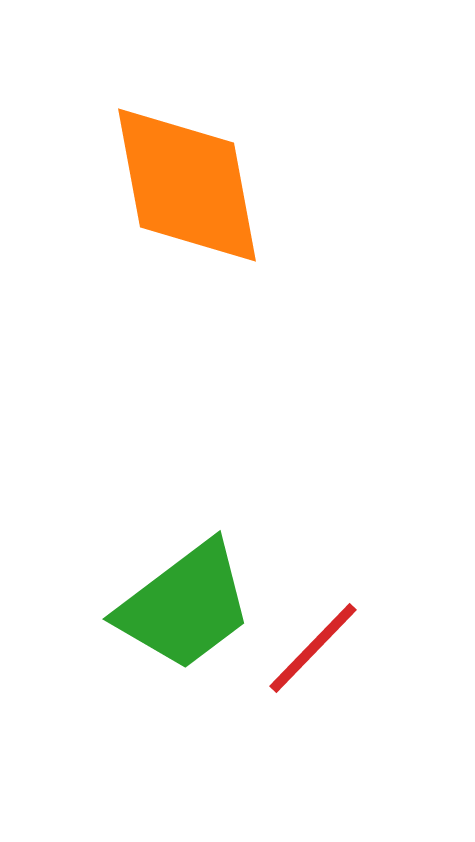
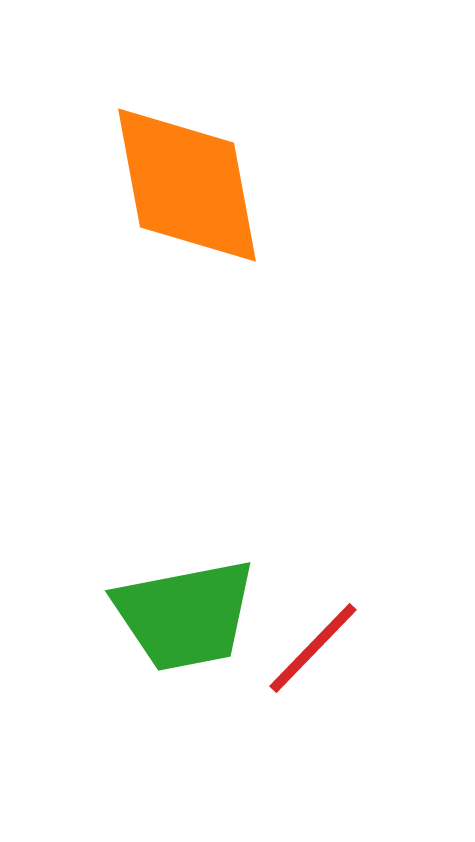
green trapezoid: moved 9 px down; rotated 26 degrees clockwise
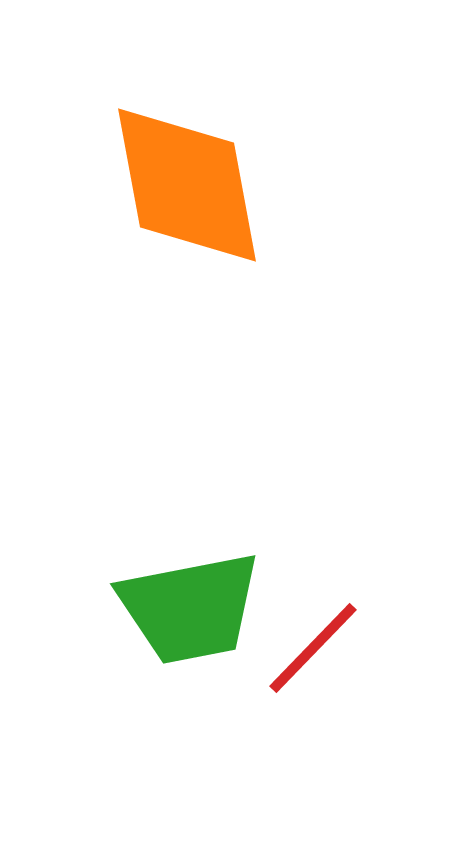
green trapezoid: moved 5 px right, 7 px up
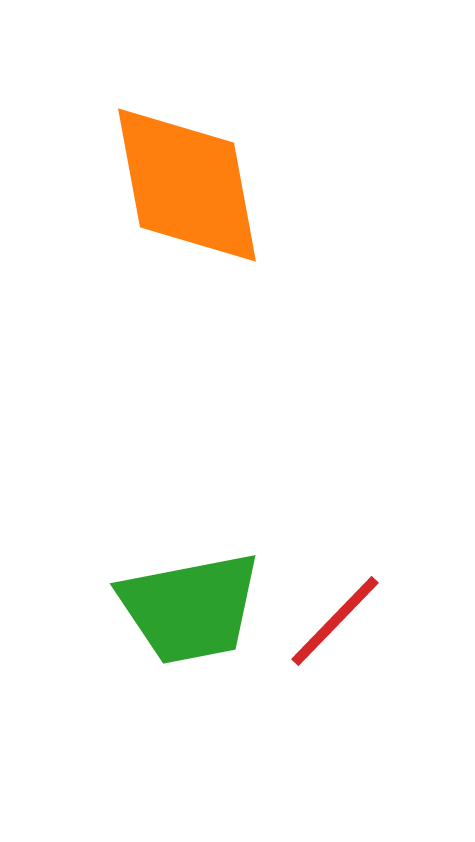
red line: moved 22 px right, 27 px up
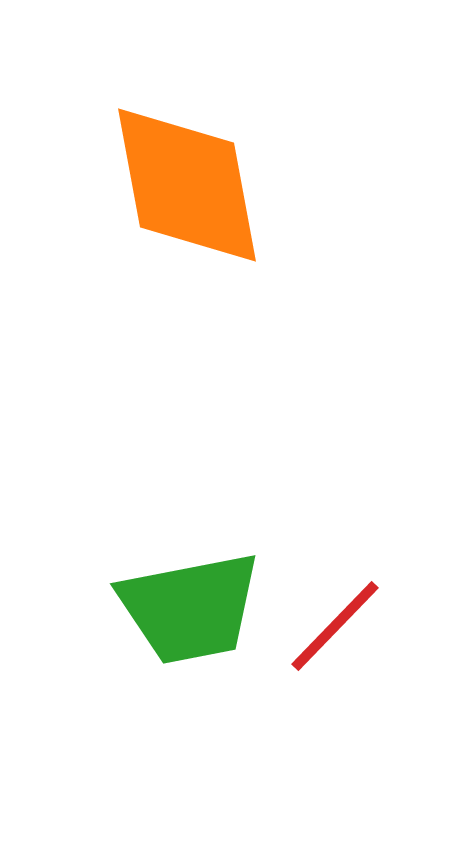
red line: moved 5 px down
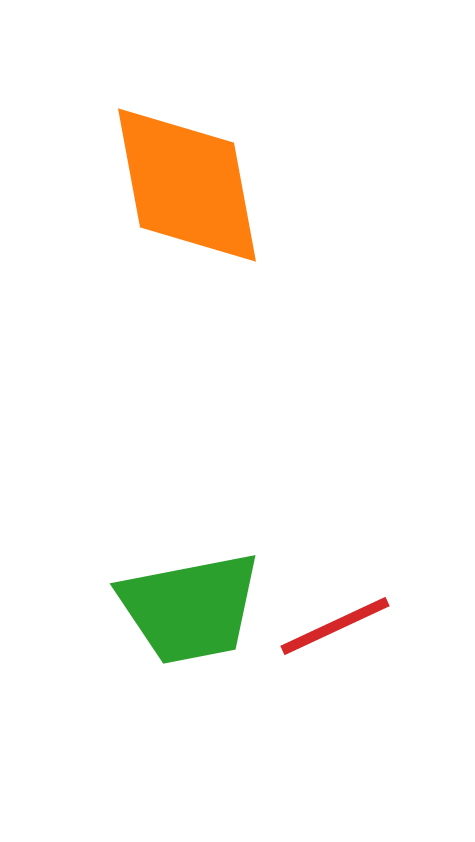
red line: rotated 21 degrees clockwise
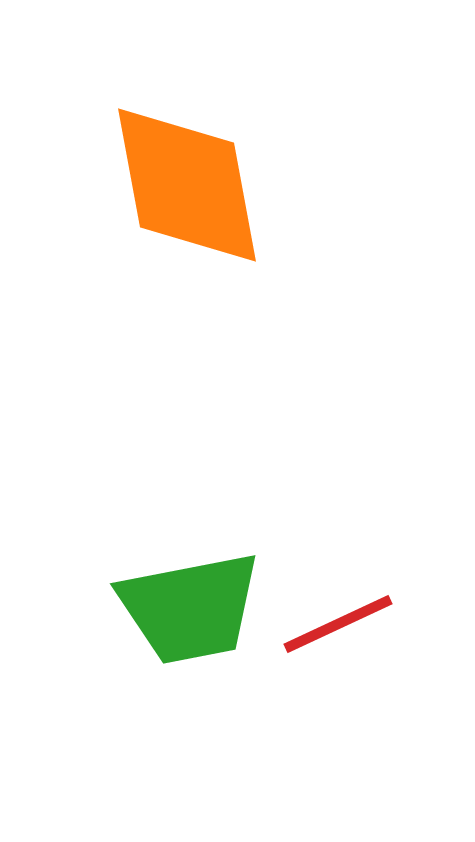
red line: moved 3 px right, 2 px up
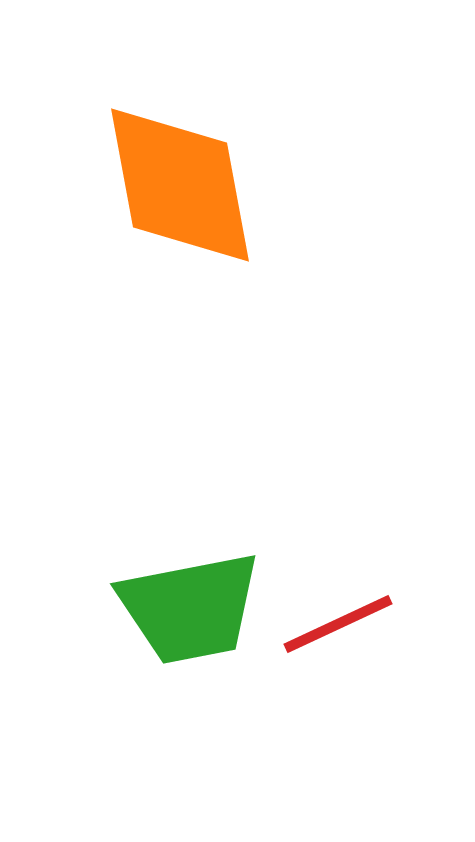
orange diamond: moved 7 px left
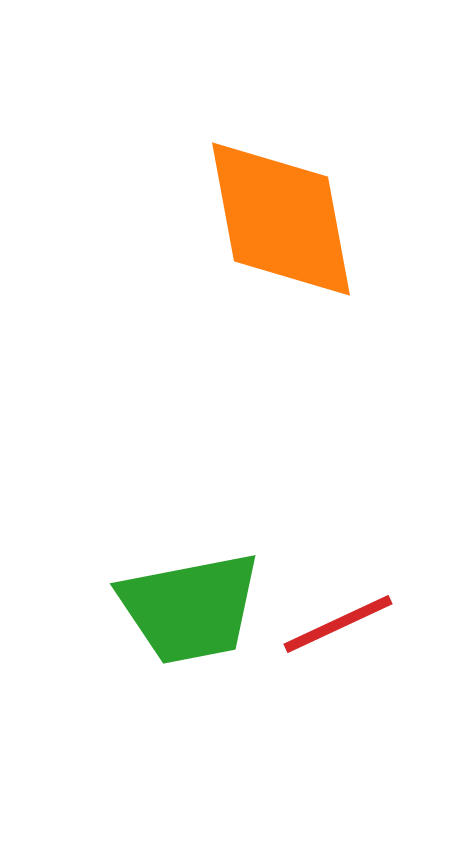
orange diamond: moved 101 px right, 34 px down
